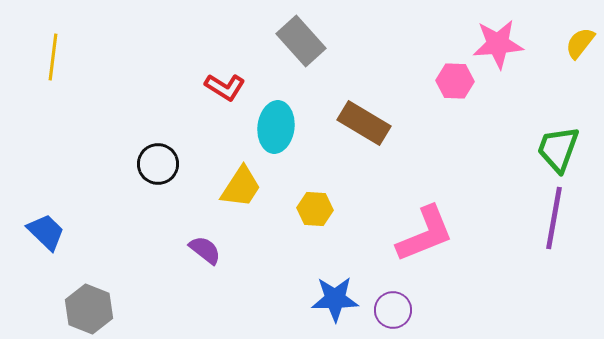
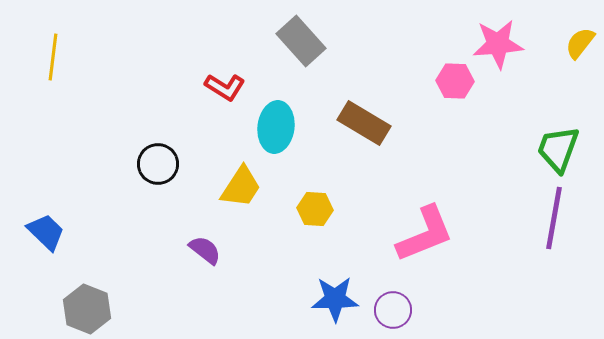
gray hexagon: moved 2 px left
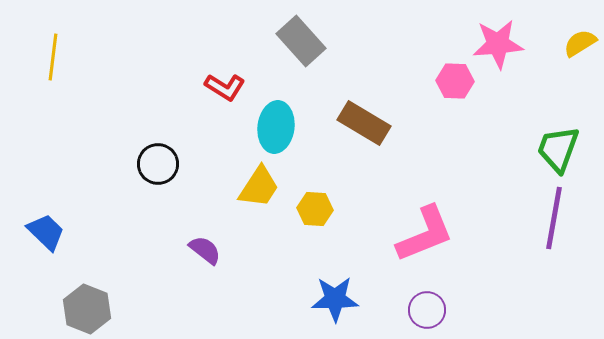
yellow semicircle: rotated 20 degrees clockwise
yellow trapezoid: moved 18 px right
purple circle: moved 34 px right
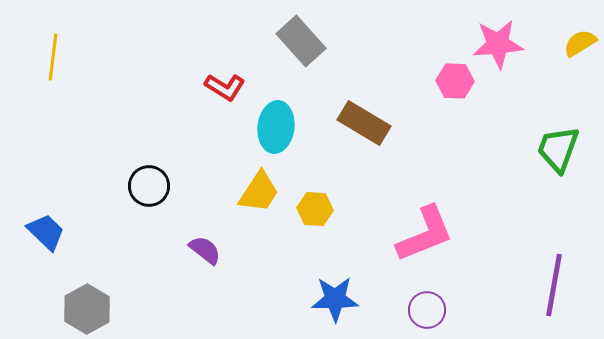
black circle: moved 9 px left, 22 px down
yellow trapezoid: moved 5 px down
purple line: moved 67 px down
gray hexagon: rotated 9 degrees clockwise
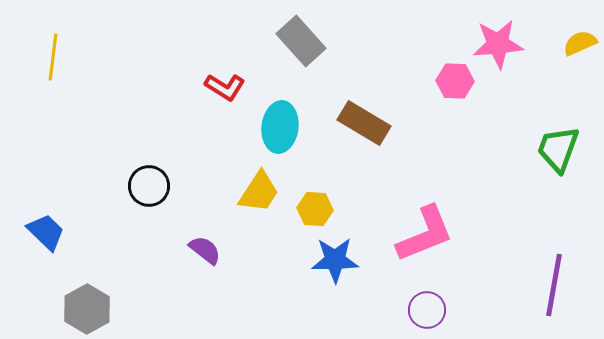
yellow semicircle: rotated 8 degrees clockwise
cyan ellipse: moved 4 px right
blue star: moved 39 px up
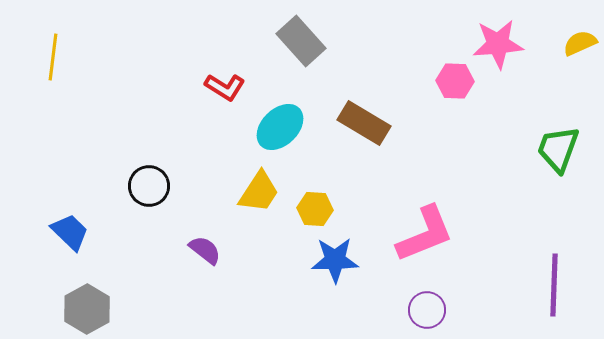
cyan ellipse: rotated 39 degrees clockwise
blue trapezoid: moved 24 px right
purple line: rotated 8 degrees counterclockwise
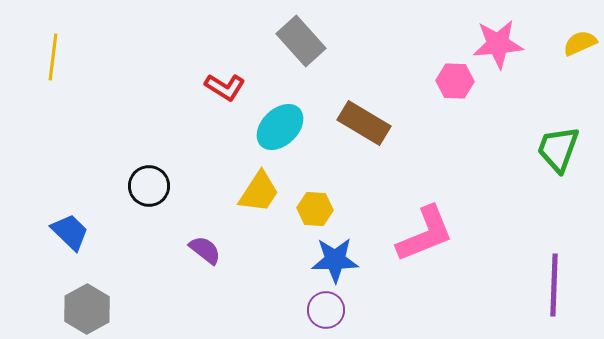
purple circle: moved 101 px left
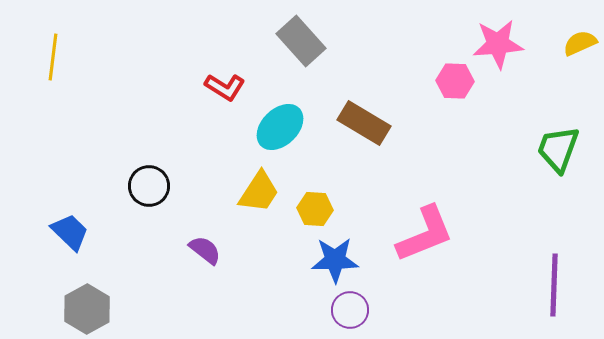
purple circle: moved 24 px right
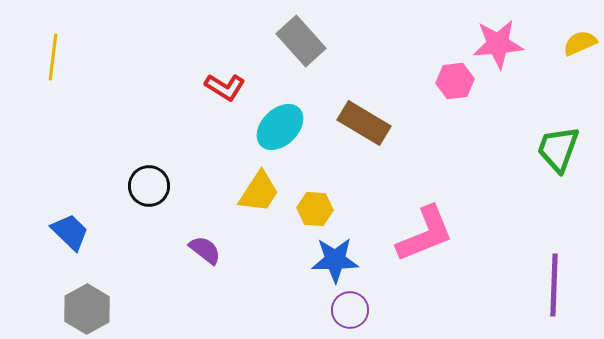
pink hexagon: rotated 9 degrees counterclockwise
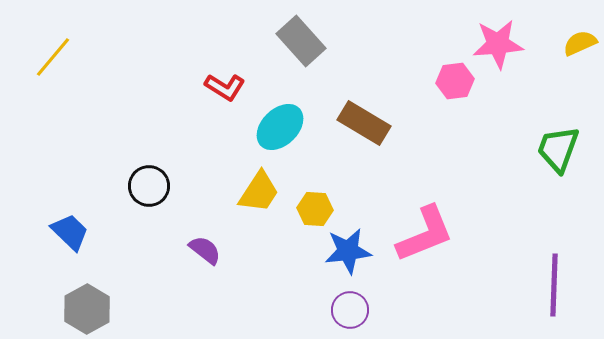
yellow line: rotated 33 degrees clockwise
blue star: moved 13 px right, 9 px up; rotated 6 degrees counterclockwise
